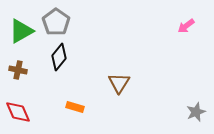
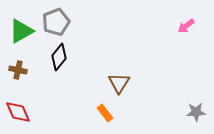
gray pentagon: rotated 16 degrees clockwise
orange rectangle: moved 30 px right, 6 px down; rotated 36 degrees clockwise
gray star: rotated 18 degrees clockwise
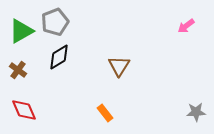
gray pentagon: moved 1 px left
black diamond: rotated 20 degrees clockwise
brown cross: rotated 24 degrees clockwise
brown triangle: moved 17 px up
red diamond: moved 6 px right, 2 px up
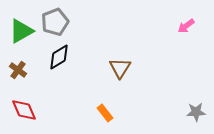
brown triangle: moved 1 px right, 2 px down
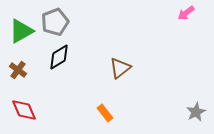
pink arrow: moved 13 px up
brown triangle: rotated 20 degrees clockwise
gray star: rotated 24 degrees counterclockwise
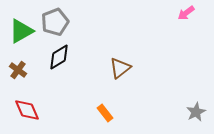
red diamond: moved 3 px right
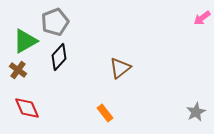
pink arrow: moved 16 px right, 5 px down
green triangle: moved 4 px right, 10 px down
black diamond: rotated 16 degrees counterclockwise
red diamond: moved 2 px up
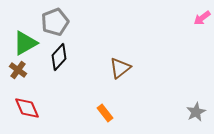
green triangle: moved 2 px down
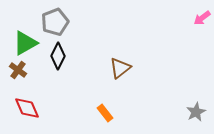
black diamond: moved 1 px left, 1 px up; rotated 16 degrees counterclockwise
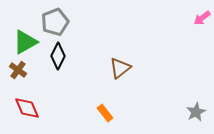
green triangle: moved 1 px up
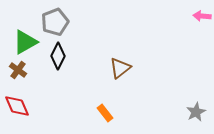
pink arrow: moved 2 px up; rotated 42 degrees clockwise
red diamond: moved 10 px left, 2 px up
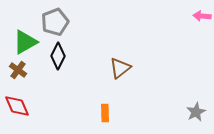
orange rectangle: rotated 36 degrees clockwise
